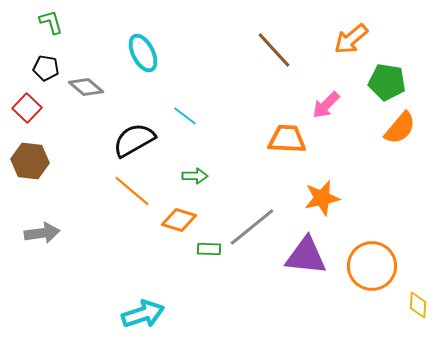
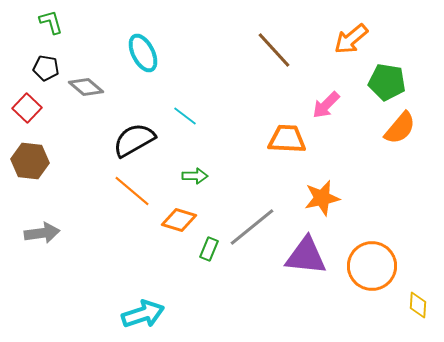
green rectangle: rotated 70 degrees counterclockwise
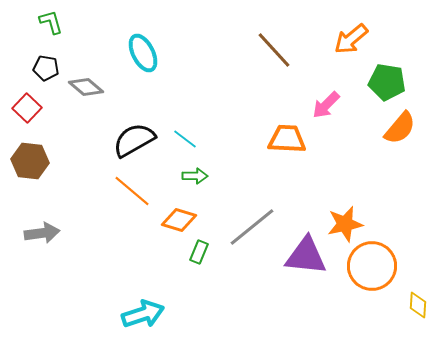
cyan line: moved 23 px down
orange star: moved 23 px right, 26 px down
green rectangle: moved 10 px left, 3 px down
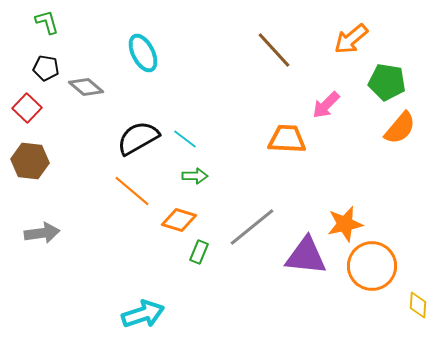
green L-shape: moved 4 px left
black semicircle: moved 4 px right, 2 px up
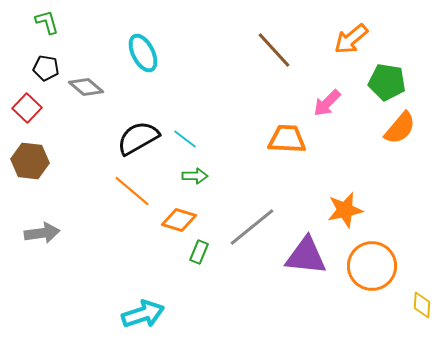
pink arrow: moved 1 px right, 2 px up
orange star: moved 14 px up
yellow diamond: moved 4 px right
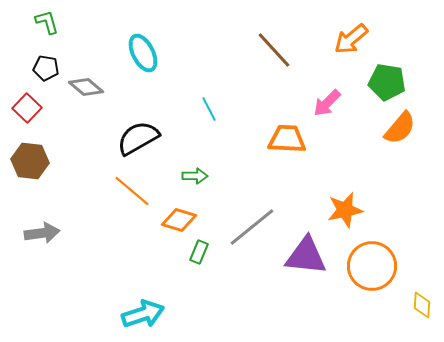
cyan line: moved 24 px right, 30 px up; rotated 25 degrees clockwise
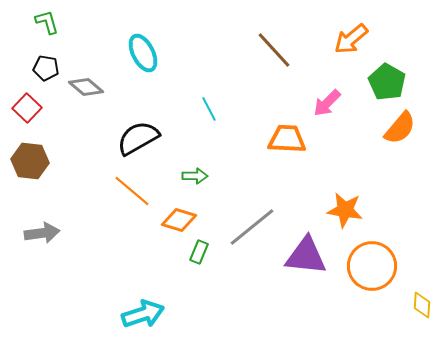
green pentagon: rotated 21 degrees clockwise
orange star: rotated 21 degrees clockwise
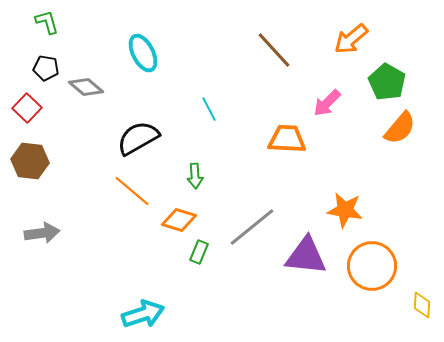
green arrow: rotated 85 degrees clockwise
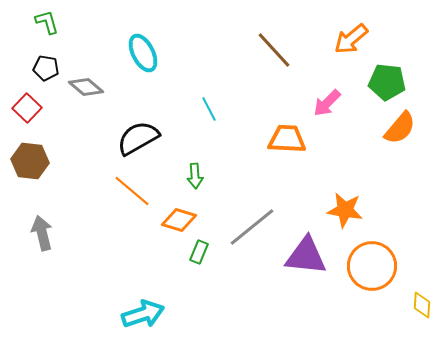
green pentagon: rotated 24 degrees counterclockwise
gray arrow: rotated 96 degrees counterclockwise
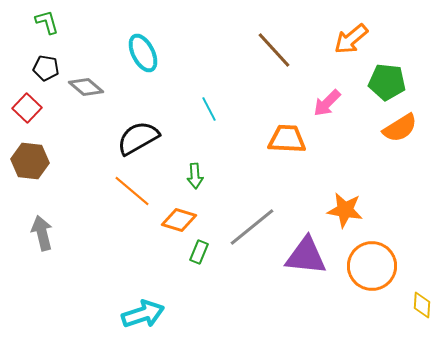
orange semicircle: rotated 18 degrees clockwise
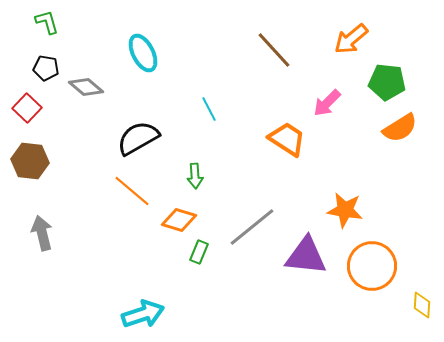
orange trapezoid: rotated 30 degrees clockwise
